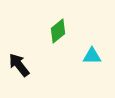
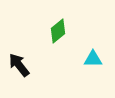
cyan triangle: moved 1 px right, 3 px down
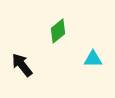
black arrow: moved 3 px right
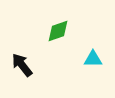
green diamond: rotated 20 degrees clockwise
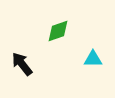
black arrow: moved 1 px up
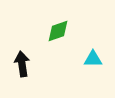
black arrow: rotated 30 degrees clockwise
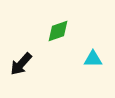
black arrow: moved 1 px left; rotated 130 degrees counterclockwise
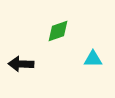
black arrow: rotated 50 degrees clockwise
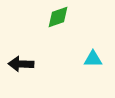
green diamond: moved 14 px up
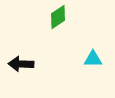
green diamond: rotated 15 degrees counterclockwise
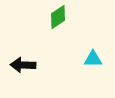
black arrow: moved 2 px right, 1 px down
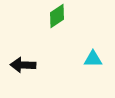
green diamond: moved 1 px left, 1 px up
